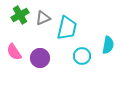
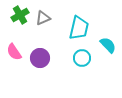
cyan trapezoid: moved 12 px right
cyan semicircle: rotated 54 degrees counterclockwise
cyan circle: moved 2 px down
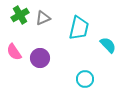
cyan circle: moved 3 px right, 21 px down
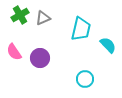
cyan trapezoid: moved 2 px right, 1 px down
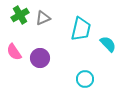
cyan semicircle: moved 1 px up
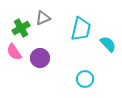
green cross: moved 1 px right, 13 px down
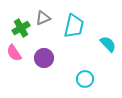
cyan trapezoid: moved 7 px left, 3 px up
pink semicircle: moved 1 px down
purple circle: moved 4 px right
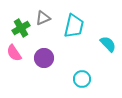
cyan circle: moved 3 px left
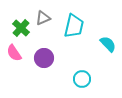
green cross: rotated 18 degrees counterclockwise
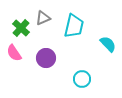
purple circle: moved 2 px right
